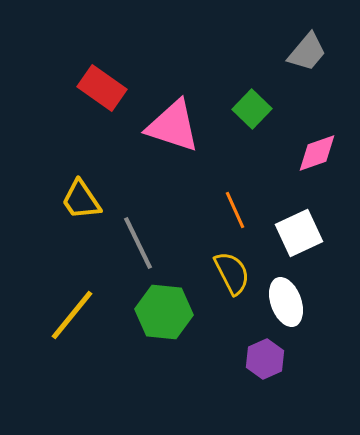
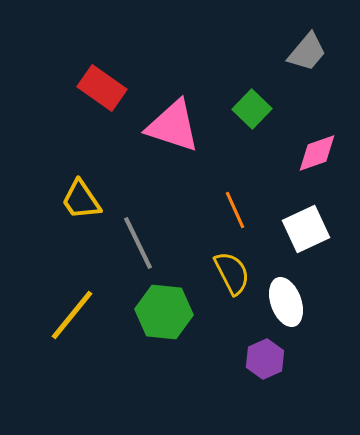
white square: moved 7 px right, 4 px up
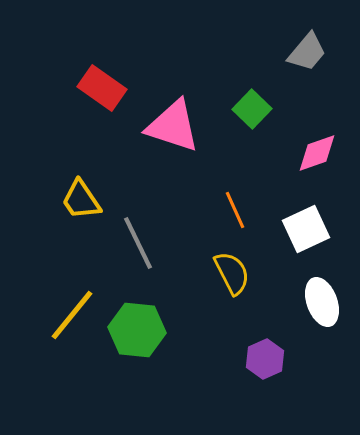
white ellipse: moved 36 px right
green hexagon: moved 27 px left, 18 px down
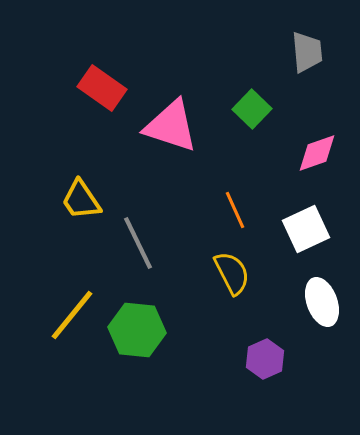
gray trapezoid: rotated 45 degrees counterclockwise
pink triangle: moved 2 px left
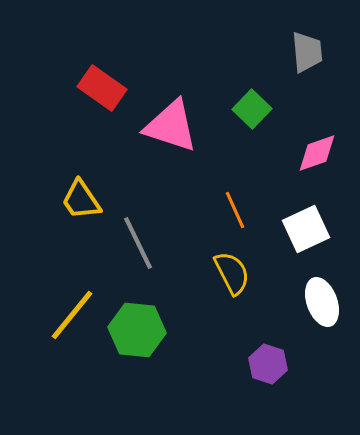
purple hexagon: moved 3 px right, 5 px down; rotated 18 degrees counterclockwise
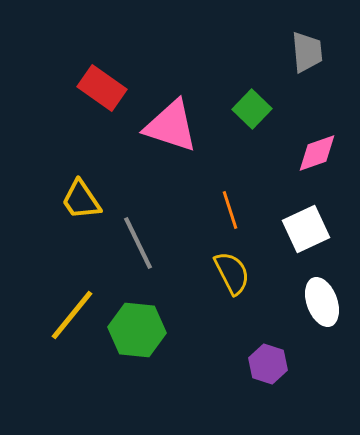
orange line: moved 5 px left; rotated 6 degrees clockwise
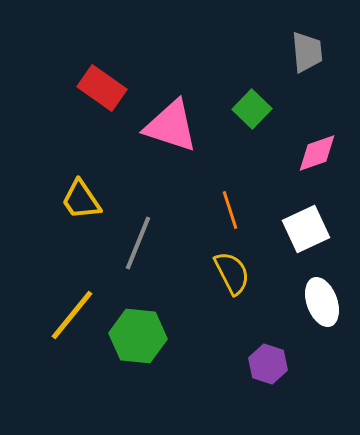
gray line: rotated 48 degrees clockwise
green hexagon: moved 1 px right, 6 px down
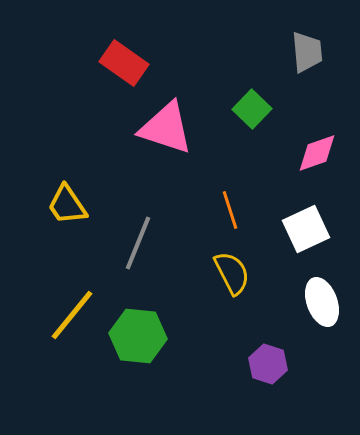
red rectangle: moved 22 px right, 25 px up
pink triangle: moved 5 px left, 2 px down
yellow trapezoid: moved 14 px left, 5 px down
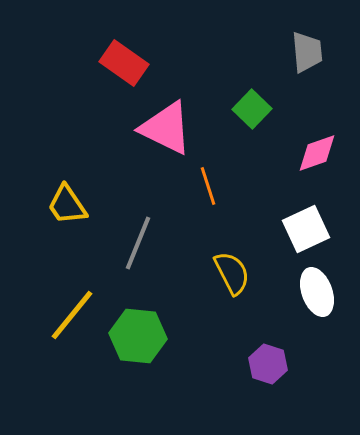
pink triangle: rotated 8 degrees clockwise
orange line: moved 22 px left, 24 px up
white ellipse: moved 5 px left, 10 px up
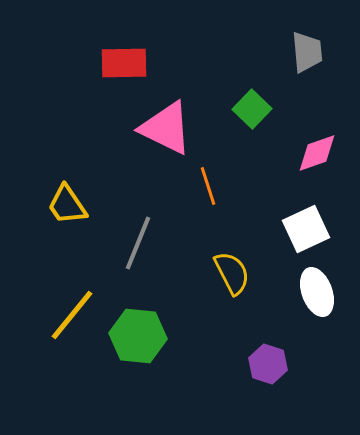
red rectangle: rotated 36 degrees counterclockwise
